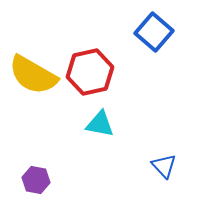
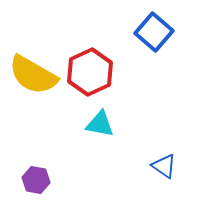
red hexagon: rotated 12 degrees counterclockwise
blue triangle: rotated 12 degrees counterclockwise
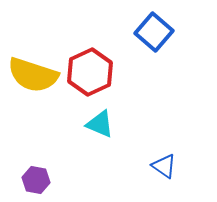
yellow semicircle: rotated 12 degrees counterclockwise
cyan triangle: rotated 12 degrees clockwise
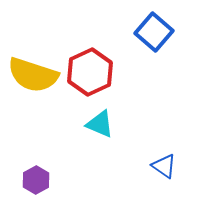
purple hexagon: rotated 20 degrees clockwise
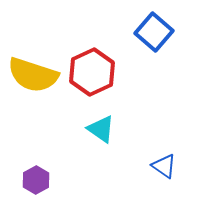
red hexagon: moved 2 px right
cyan triangle: moved 1 px right, 5 px down; rotated 12 degrees clockwise
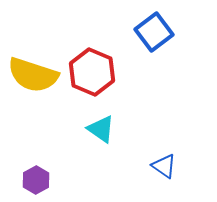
blue square: rotated 12 degrees clockwise
red hexagon: rotated 12 degrees counterclockwise
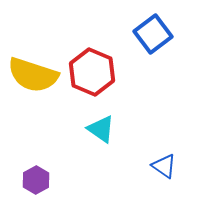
blue square: moved 1 px left, 2 px down
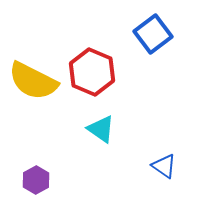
yellow semicircle: moved 6 px down; rotated 9 degrees clockwise
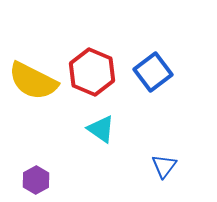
blue square: moved 38 px down
blue triangle: rotated 32 degrees clockwise
